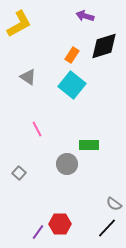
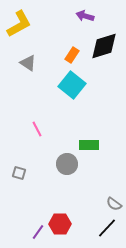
gray triangle: moved 14 px up
gray square: rotated 24 degrees counterclockwise
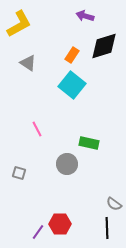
green rectangle: moved 2 px up; rotated 12 degrees clockwise
black line: rotated 45 degrees counterclockwise
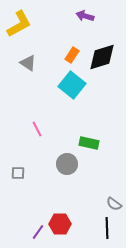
black diamond: moved 2 px left, 11 px down
gray square: moved 1 px left; rotated 16 degrees counterclockwise
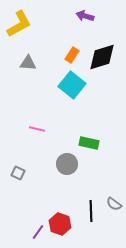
gray triangle: rotated 30 degrees counterclockwise
pink line: rotated 49 degrees counterclockwise
gray square: rotated 24 degrees clockwise
red hexagon: rotated 20 degrees clockwise
black line: moved 16 px left, 17 px up
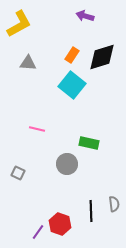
gray semicircle: rotated 133 degrees counterclockwise
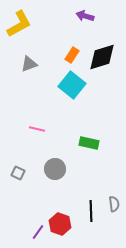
gray triangle: moved 1 px right, 1 px down; rotated 24 degrees counterclockwise
gray circle: moved 12 px left, 5 px down
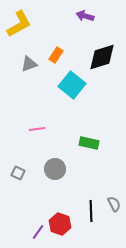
orange rectangle: moved 16 px left
pink line: rotated 21 degrees counterclockwise
gray semicircle: rotated 21 degrees counterclockwise
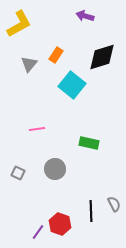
gray triangle: rotated 30 degrees counterclockwise
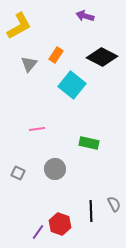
yellow L-shape: moved 2 px down
black diamond: rotated 44 degrees clockwise
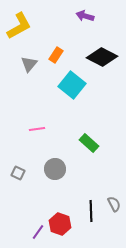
green rectangle: rotated 30 degrees clockwise
